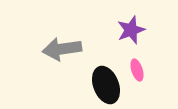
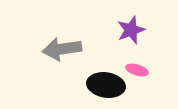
pink ellipse: rotated 55 degrees counterclockwise
black ellipse: rotated 60 degrees counterclockwise
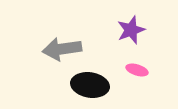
black ellipse: moved 16 px left
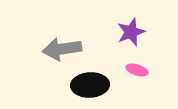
purple star: moved 2 px down
black ellipse: rotated 12 degrees counterclockwise
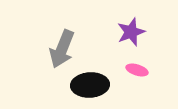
gray arrow: rotated 60 degrees counterclockwise
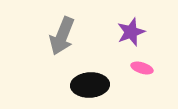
gray arrow: moved 13 px up
pink ellipse: moved 5 px right, 2 px up
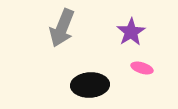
purple star: rotated 12 degrees counterclockwise
gray arrow: moved 8 px up
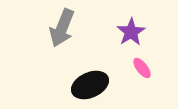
pink ellipse: rotated 35 degrees clockwise
black ellipse: rotated 21 degrees counterclockwise
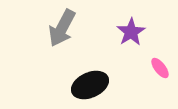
gray arrow: rotated 6 degrees clockwise
pink ellipse: moved 18 px right
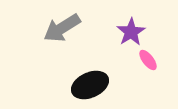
gray arrow: rotated 30 degrees clockwise
pink ellipse: moved 12 px left, 8 px up
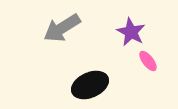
purple star: rotated 12 degrees counterclockwise
pink ellipse: moved 1 px down
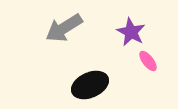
gray arrow: moved 2 px right
